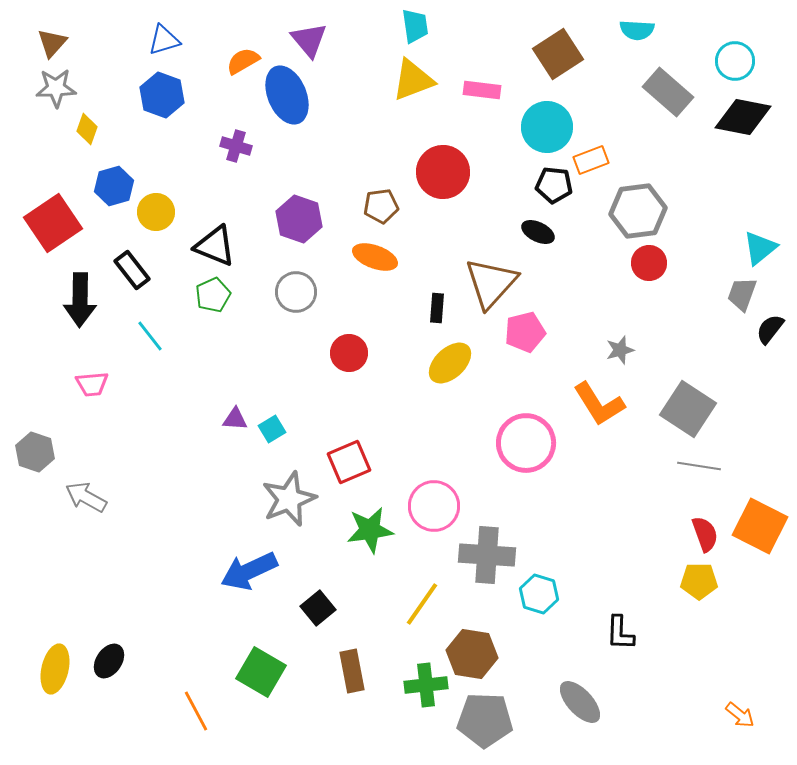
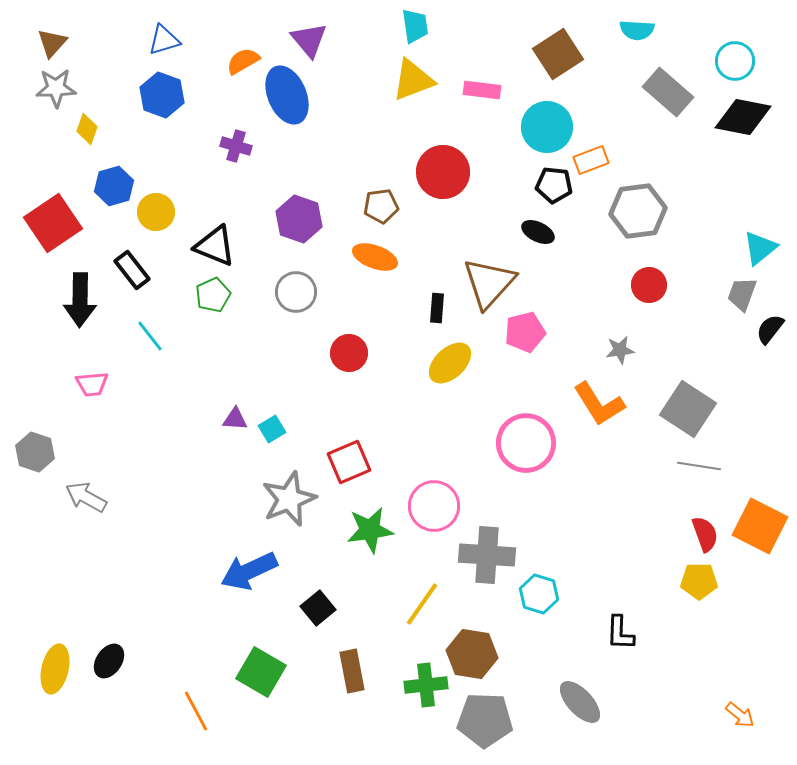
red circle at (649, 263): moved 22 px down
brown triangle at (491, 283): moved 2 px left
gray star at (620, 350): rotated 8 degrees clockwise
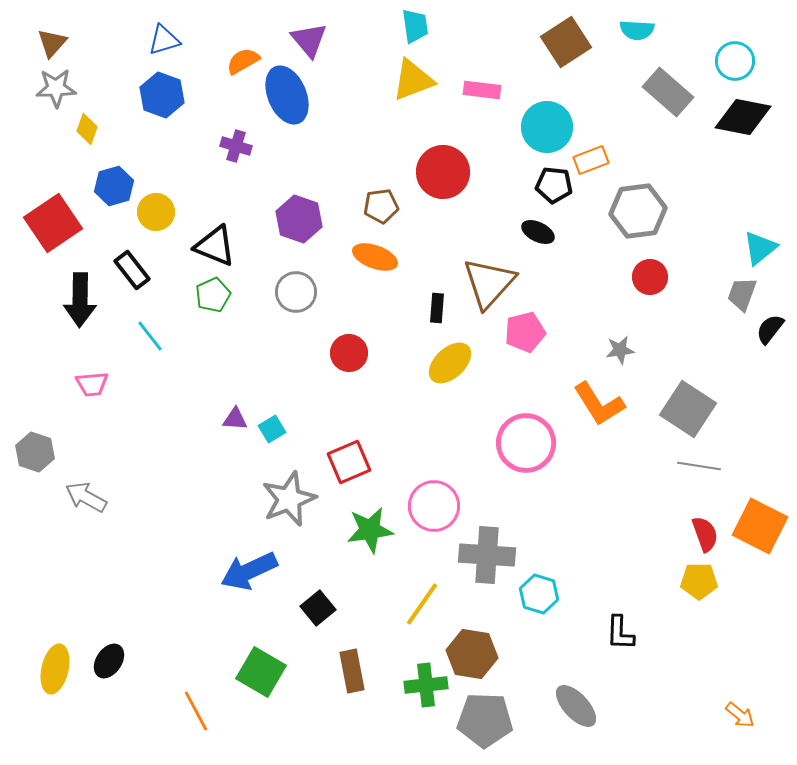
brown square at (558, 54): moved 8 px right, 12 px up
red circle at (649, 285): moved 1 px right, 8 px up
gray ellipse at (580, 702): moved 4 px left, 4 px down
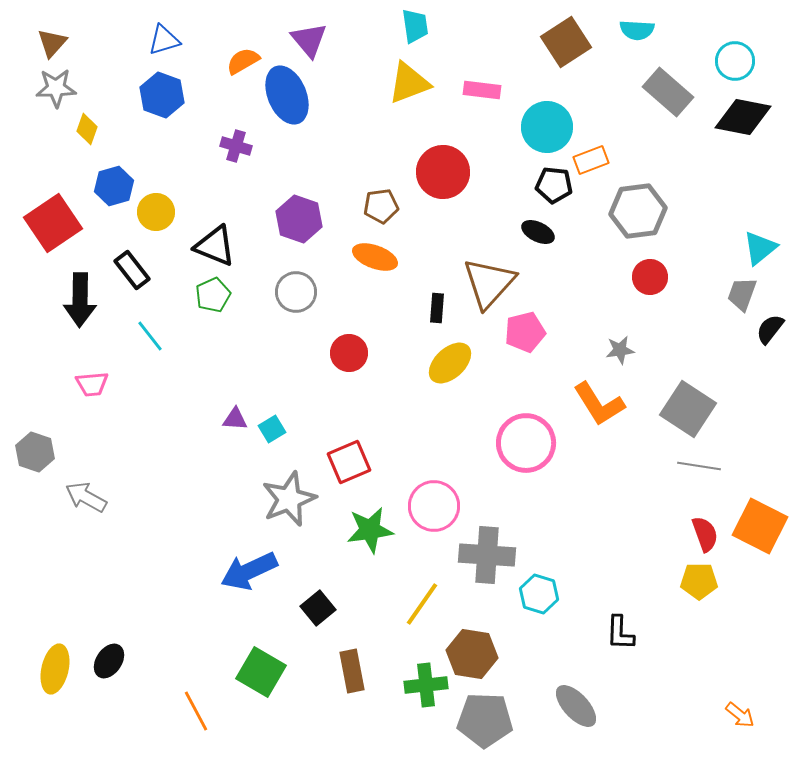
yellow triangle at (413, 80): moved 4 px left, 3 px down
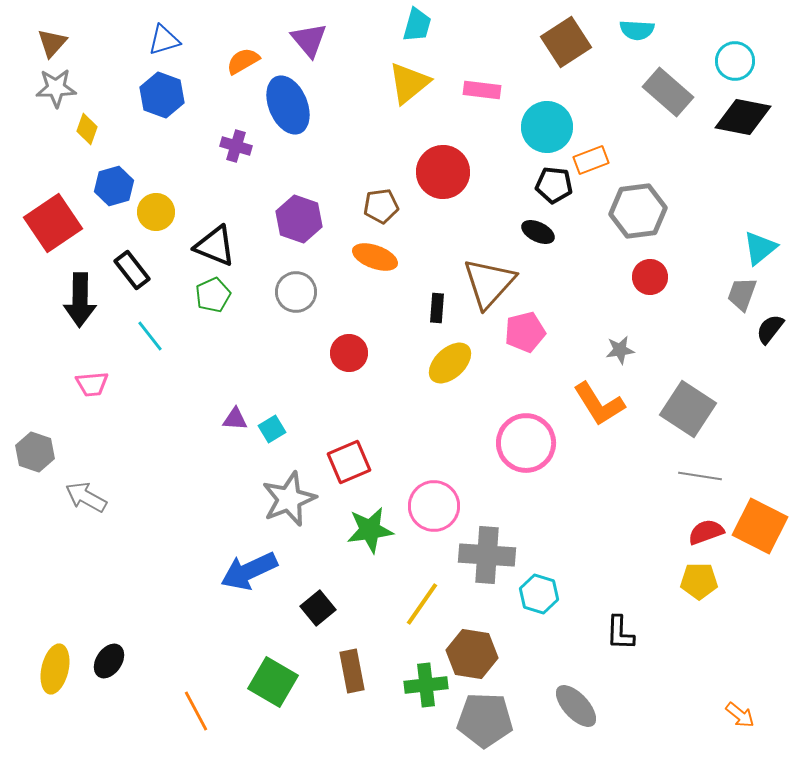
cyan trapezoid at (415, 26): moved 2 px right, 1 px up; rotated 24 degrees clockwise
yellow triangle at (409, 83): rotated 18 degrees counterclockwise
blue ellipse at (287, 95): moved 1 px right, 10 px down
gray line at (699, 466): moved 1 px right, 10 px down
red semicircle at (705, 534): moved 1 px right, 2 px up; rotated 90 degrees counterclockwise
green square at (261, 672): moved 12 px right, 10 px down
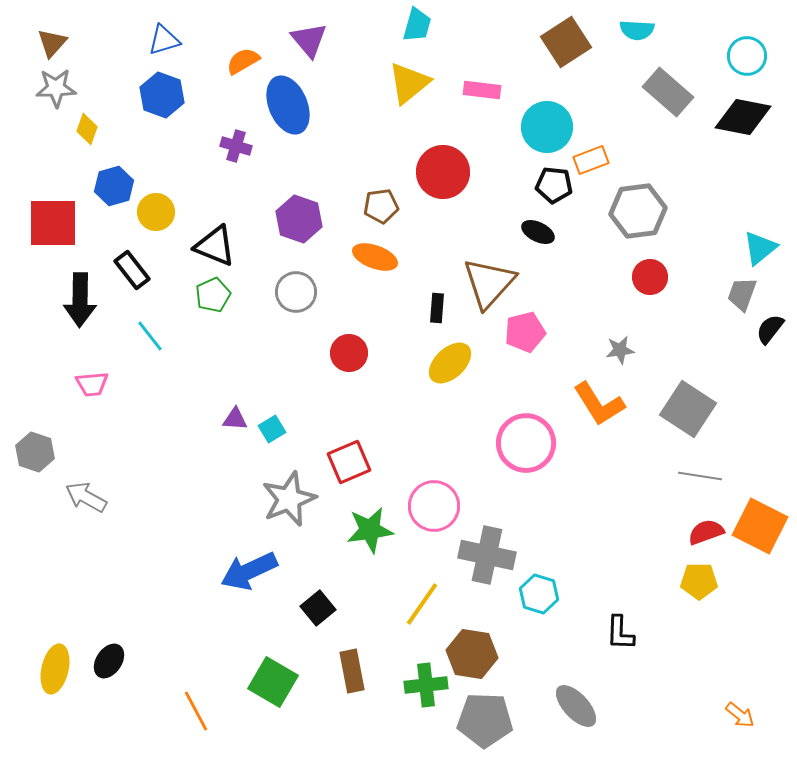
cyan circle at (735, 61): moved 12 px right, 5 px up
red square at (53, 223): rotated 34 degrees clockwise
gray cross at (487, 555): rotated 8 degrees clockwise
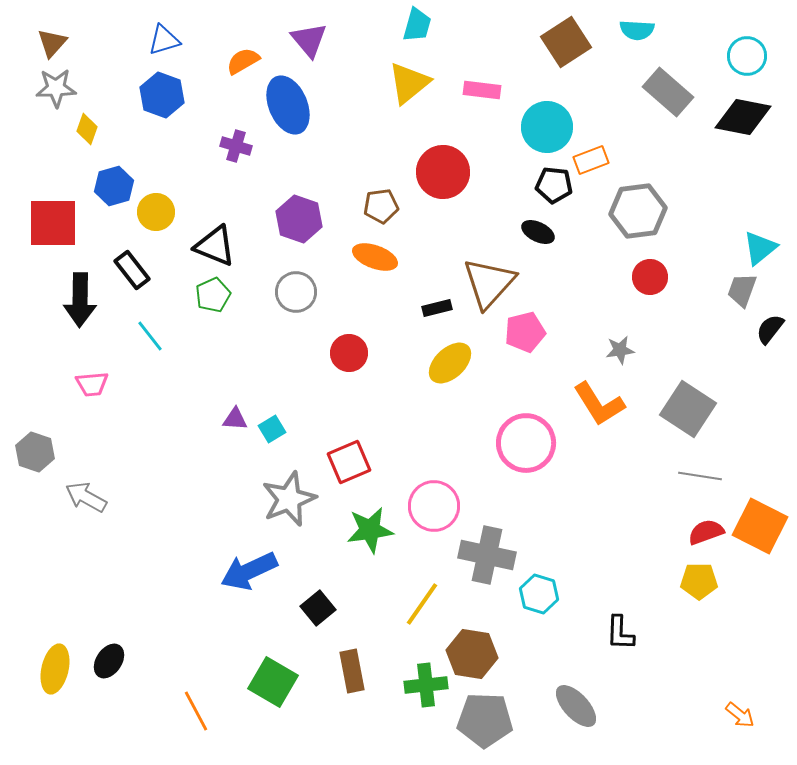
gray trapezoid at (742, 294): moved 4 px up
black rectangle at (437, 308): rotated 72 degrees clockwise
